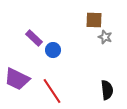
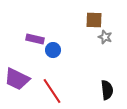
purple rectangle: moved 1 px right, 1 px down; rotated 30 degrees counterclockwise
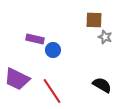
black semicircle: moved 5 px left, 5 px up; rotated 54 degrees counterclockwise
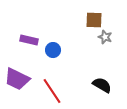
purple rectangle: moved 6 px left, 1 px down
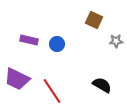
brown square: rotated 24 degrees clockwise
gray star: moved 11 px right, 4 px down; rotated 24 degrees counterclockwise
blue circle: moved 4 px right, 6 px up
